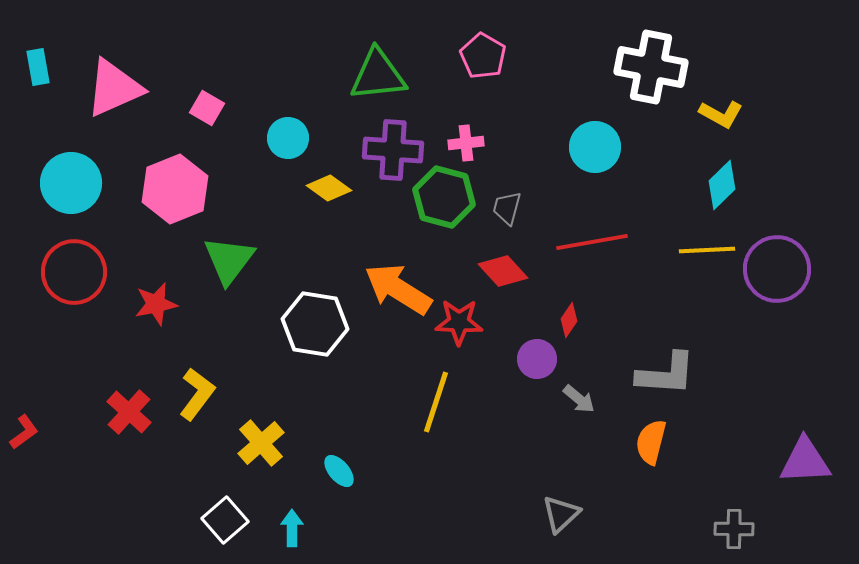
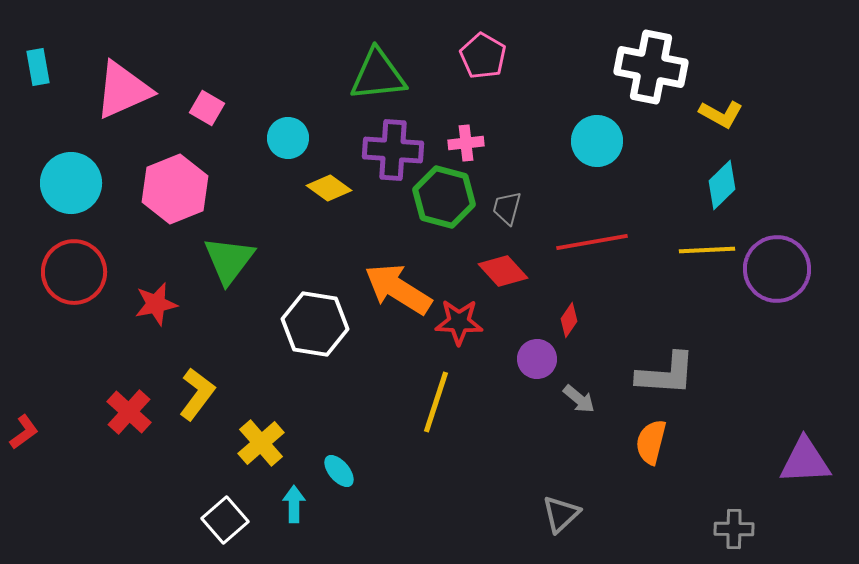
pink triangle at (114, 88): moved 9 px right, 2 px down
cyan circle at (595, 147): moved 2 px right, 6 px up
cyan arrow at (292, 528): moved 2 px right, 24 px up
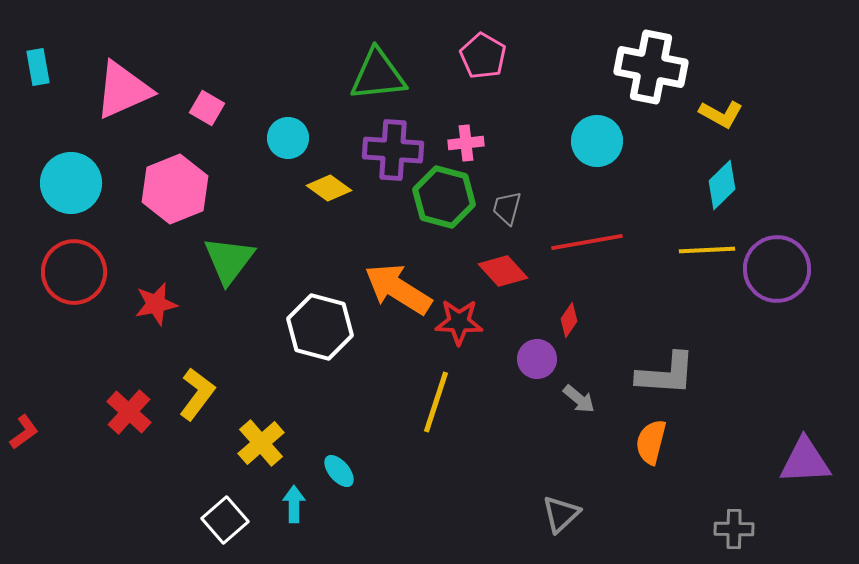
red line at (592, 242): moved 5 px left
white hexagon at (315, 324): moved 5 px right, 3 px down; rotated 6 degrees clockwise
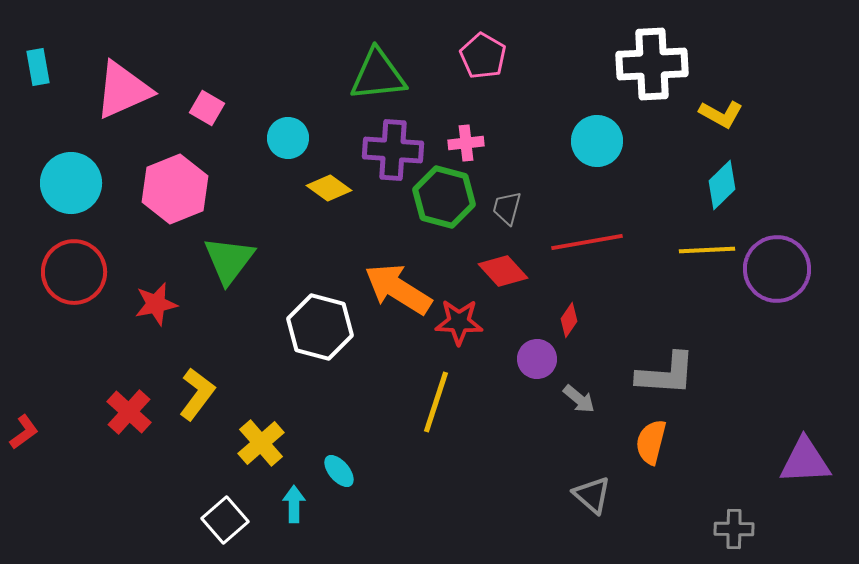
white cross at (651, 67): moved 1 px right, 3 px up; rotated 14 degrees counterclockwise
gray triangle at (561, 514): moved 31 px right, 19 px up; rotated 36 degrees counterclockwise
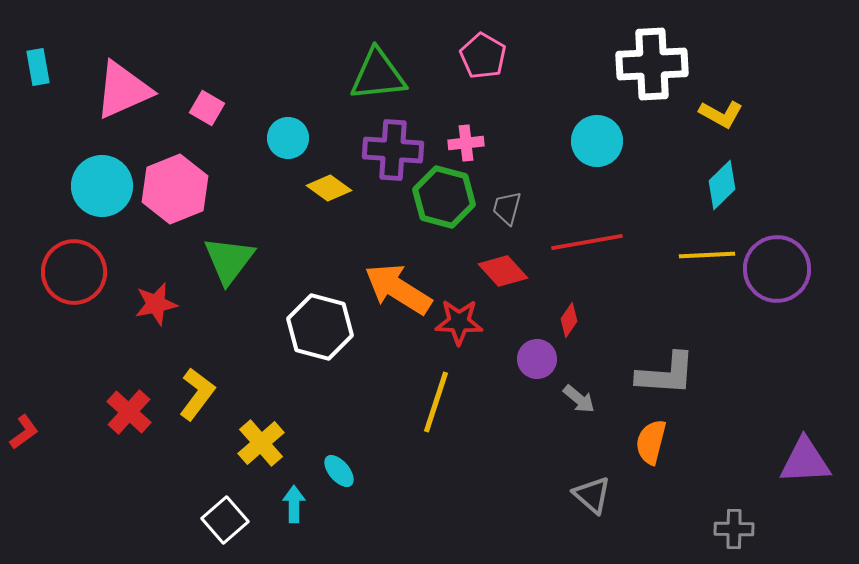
cyan circle at (71, 183): moved 31 px right, 3 px down
yellow line at (707, 250): moved 5 px down
